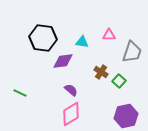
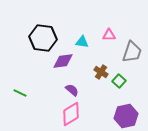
purple semicircle: moved 1 px right
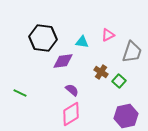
pink triangle: moved 1 px left; rotated 24 degrees counterclockwise
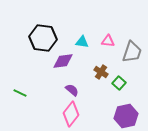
pink triangle: moved 6 px down; rotated 32 degrees clockwise
green square: moved 2 px down
pink diamond: rotated 20 degrees counterclockwise
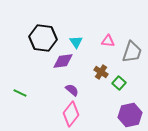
cyan triangle: moved 6 px left; rotated 48 degrees clockwise
purple hexagon: moved 4 px right, 1 px up
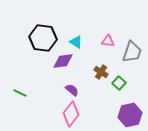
cyan triangle: rotated 24 degrees counterclockwise
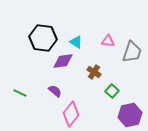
brown cross: moved 7 px left
green square: moved 7 px left, 8 px down
purple semicircle: moved 17 px left, 1 px down
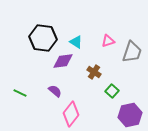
pink triangle: rotated 24 degrees counterclockwise
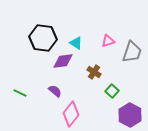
cyan triangle: moved 1 px down
purple hexagon: rotated 20 degrees counterclockwise
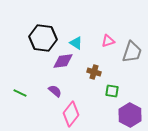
brown cross: rotated 16 degrees counterclockwise
green square: rotated 32 degrees counterclockwise
